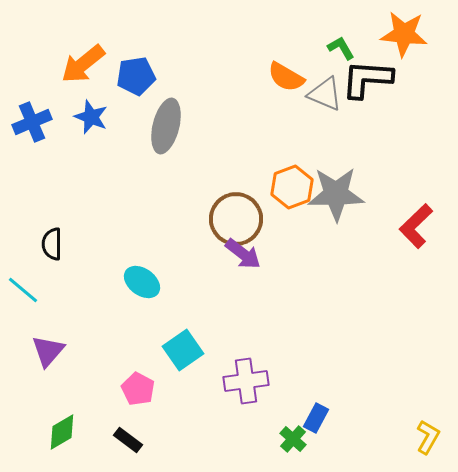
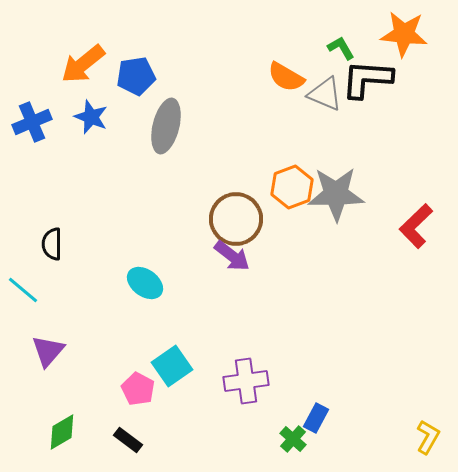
purple arrow: moved 11 px left, 2 px down
cyan ellipse: moved 3 px right, 1 px down
cyan square: moved 11 px left, 16 px down
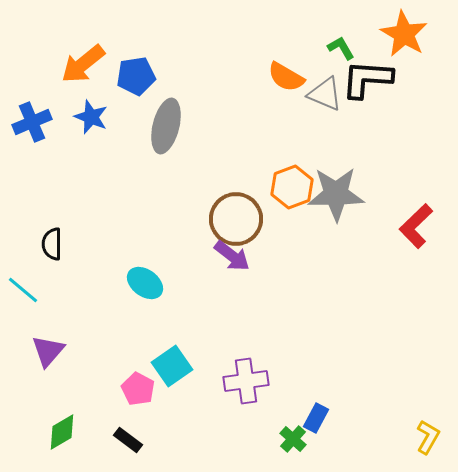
orange star: rotated 24 degrees clockwise
